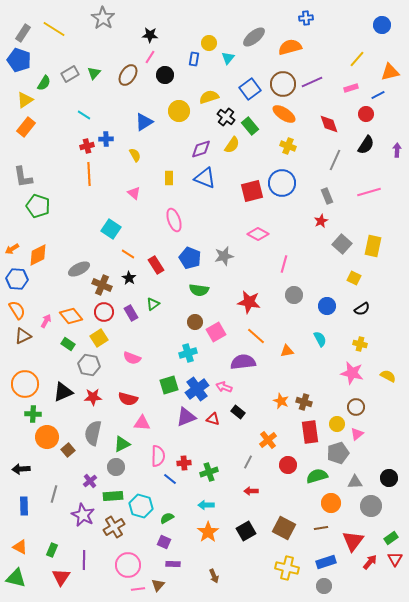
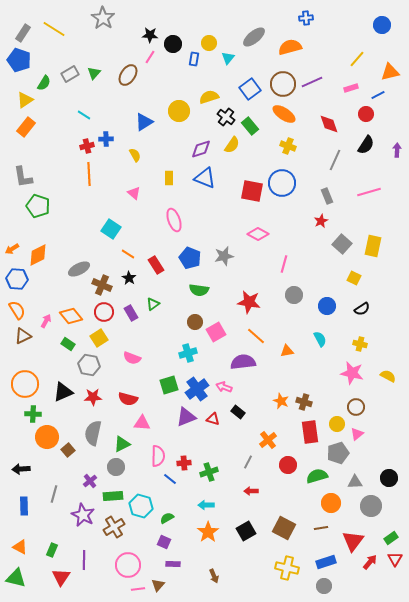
black circle at (165, 75): moved 8 px right, 31 px up
red square at (252, 191): rotated 25 degrees clockwise
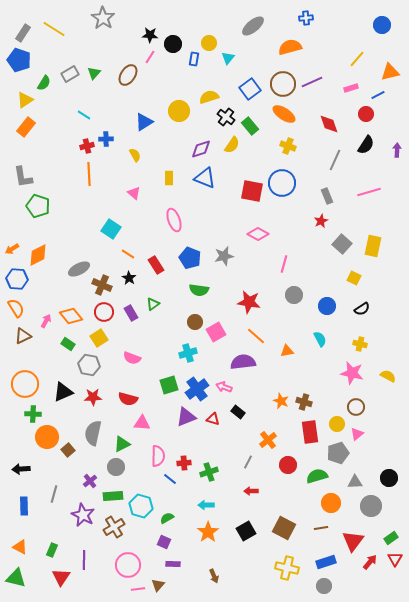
gray ellipse at (254, 37): moved 1 px left, 11 px up
orange semicircle at (17, 310): moved 1 px left, 2 px up
